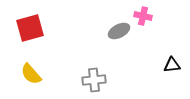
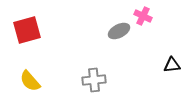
pink cross: rotated 12 degrees clockwise
red square: moved 3 px left, 2 px down
yellow semicircle: moved 1 px left, 7 px down
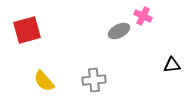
yellow semicircle: moved 14 px right
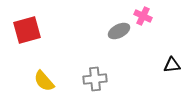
gray cross: moved 1 px right, 1 px up
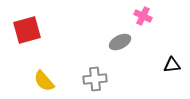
gray ellipse: moved 1 px right, 11 px down
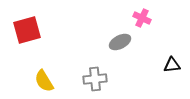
pink cross: moved 1 px left, 2 px down
yellow semicircle: rotated 10 degrees clockwise
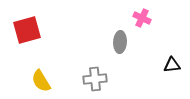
gray ellipse: rotated 60 degrees counterclockwise
yellow semicircle: moved 3 px left
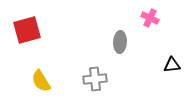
pink cross: moved 8 px right
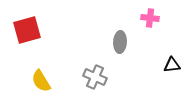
pink cross: rotated 18 degrees counterclockwise
gray cross: moved 2 px up; rotated 30 degrees clockwise
